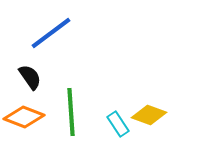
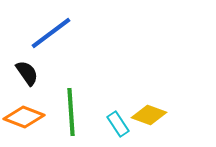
black semicircle: moved 3 px left, 4 px up
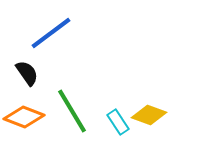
green line: moved 1 px right, 1 px up; rotated 27 degrees counterclockwise
cyan rectangle: moved 2 px up
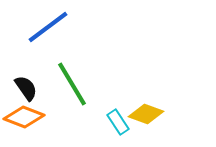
blue line: moved 3 px left, 6 px up
black semicircle: moved 1 px left, 15 px down
green line: moved 27 px up
yellow diamond: moved 3 px left, 1 px up
